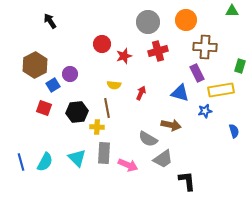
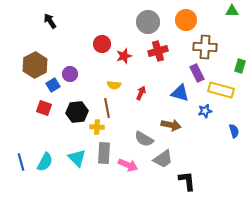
yellow rectangle: rotated 25 degrees clockwise
gray semicircle: moved 4 px left
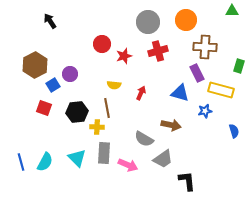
green rectangle: moved 1 px left
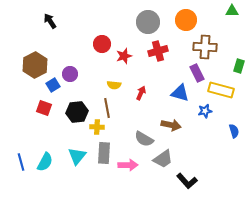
cyan triangle: moved 2 px up; rotated 24 degrees clockwise
pink arrow: rotated 24 degrees counterclockwise
black L-shape: rotated 145 degrees clockwise
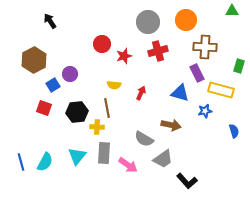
brown hexagon: moved 1 px left, 5 px up
pink arrow: rotated 36 degrees clockwise
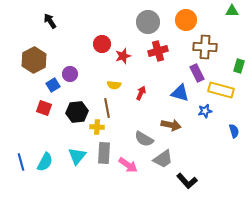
red star: moved 1 px left
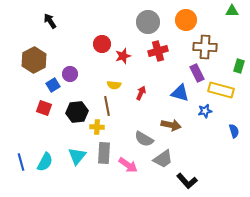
brown line: moved 2 px up
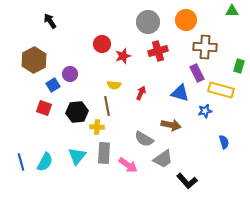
blue semicircle: moved 10 px left, 11 px down
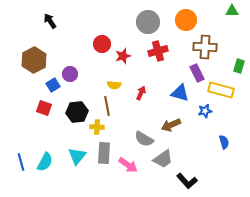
brown arrow: rotated 144 degrees clockwise
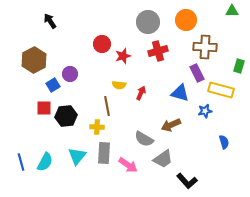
yellow semicircle: moved 5 px right
red square: rotated 21 degrees counterclockwise
black hexagon: moved 11 px left, 4 px down
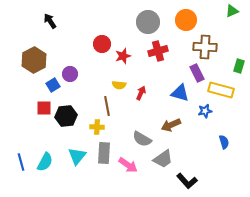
green triangle: rotated 24 degrees counterclockwise
gray semicircle: moved 2 px left
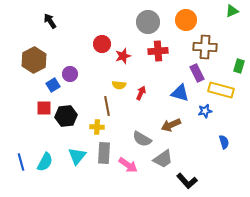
red cross: rotated 12 degrees clockwise
